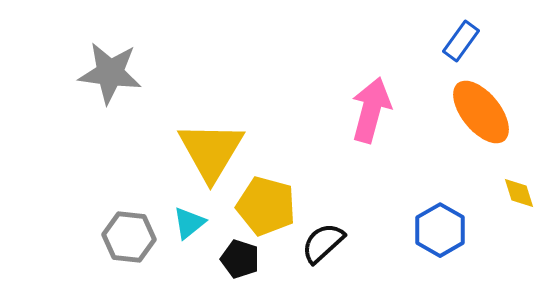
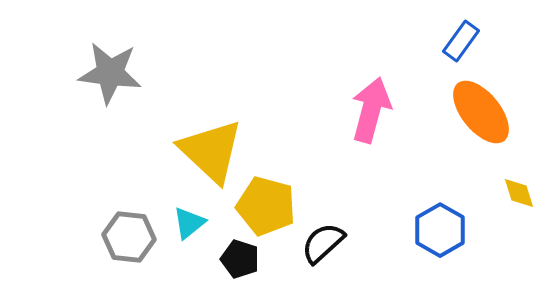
yellow triangle: rotated 18 degrees counterclockwise
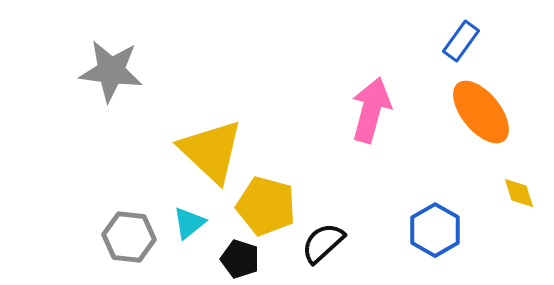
gray star: moved 1 px right, 2 px up
blue hexagon: moved 5 px left
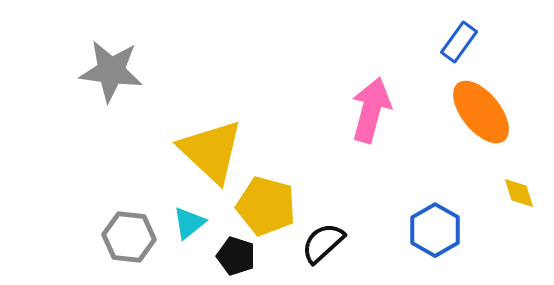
blue rectangle: moved 2 px left, 1 px down
black pentagon: moved 4 px left, 3 px up
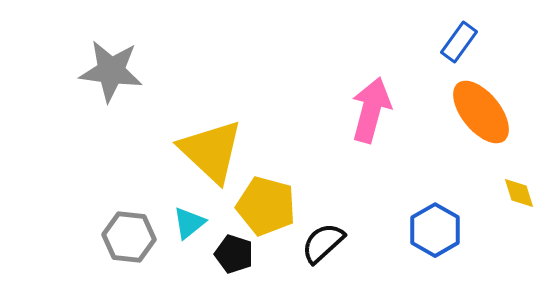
black pentagon: moved 2 px left, 2 px up
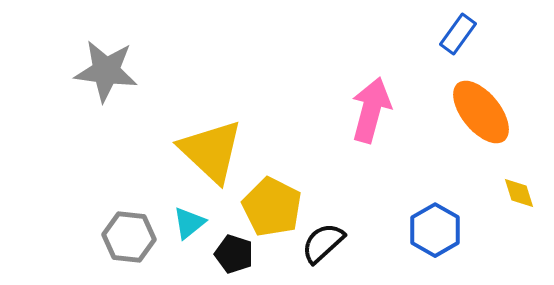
blue rectangle: moved 1 px left, 8 px up
gray star: moved 5 px left
yellow pentagon: moved 6 px right, 1 px down; rotated 12 degrees clockwise
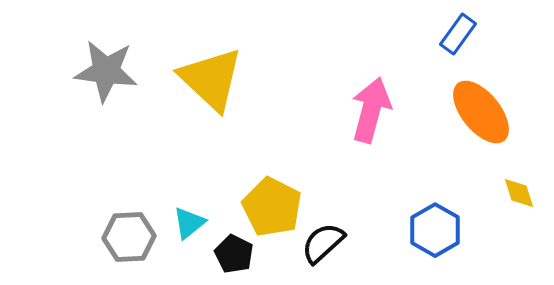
yellow triangle: moved 72 px up
gray hexagon: rotated 9 degrees counterclockwise
black pentagon: rotated 9 degrees clockwise
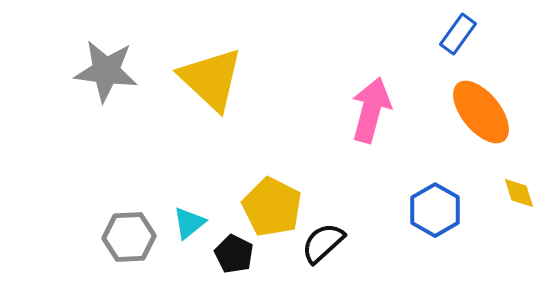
blue hexagon: moved 20 px up
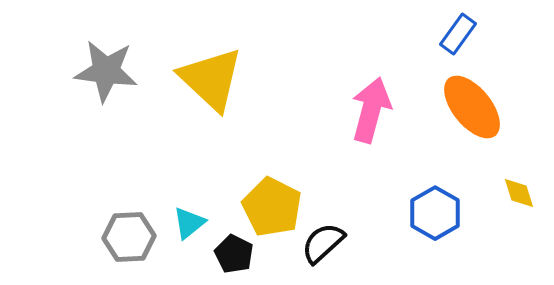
orange ellipse: moved 9 px left, 5 px up
blue hexagon: moved 3 px down
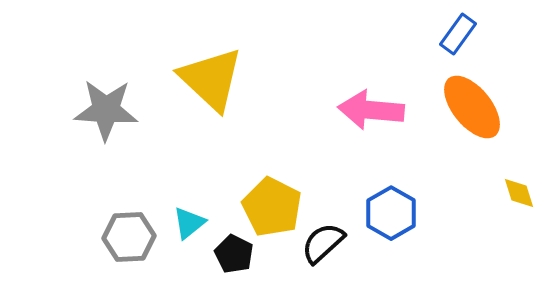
gray star: moved 39 px down; rotated 4 degrees counterclockwise
pink arrow: rotated 100 degrees counterclockwise
blue hexagon: moved 44 px left
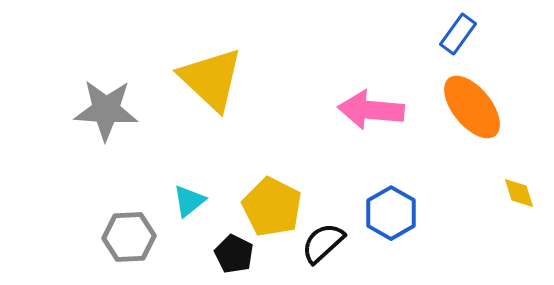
cyan triangle: moved 22 px up
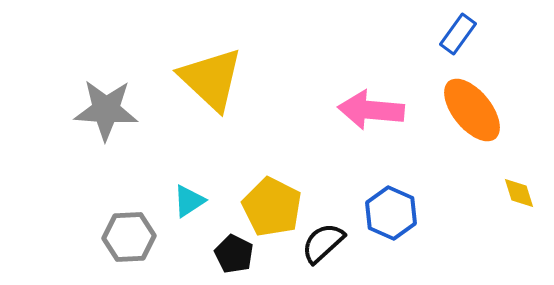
orange ellipse: moved 3 px down
cyan triangle: rotated 6 degrees clockwise
blue hexagon: rotated 6 degrees counterclockwise
